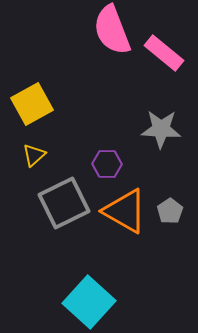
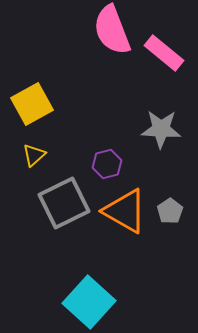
purple hexagon: rotated 16 degrees counterclockwise
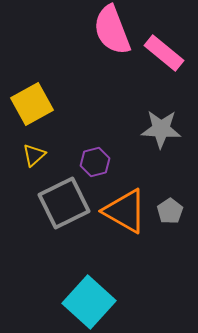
purple hexagon: moved 12 px left, 2 px up
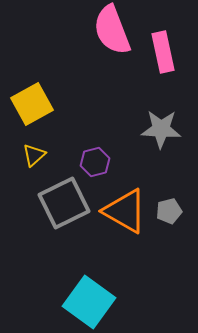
pink rectangle: moved 1 px left, 1 px up; rotated 39 degrees clockwise
gray pentagon: moved 1 px left; rotated 20 degrees clockwise
cyan square: rotated 6 degrees counterclockwise
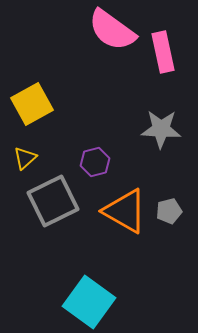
pink semicircle: rotated 33 degrees counterclockwise
yellow triangle: moved 9 px left, 3 px down
gray square: moved 11 px left, 2 px up
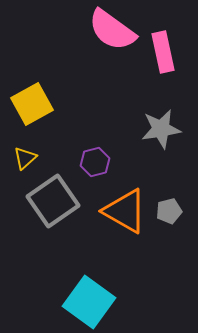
gray star: rotated 12 degrees counterclockwise
gray square: rotated 9 degrees counterclockwise
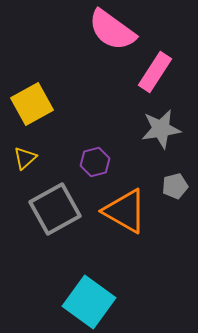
pink rectangle: moved 8 px left, 20 px down; rotated 45 degrees clockwise
gray square: moved 2 px right, 8 px down; rotated 6 degrees clockwise
gray pentagon: moved 6 px right, 25 px up
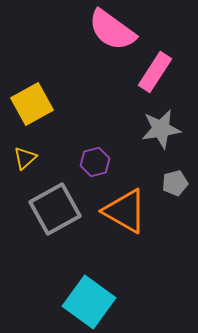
gray pentagon: moved 3 px up
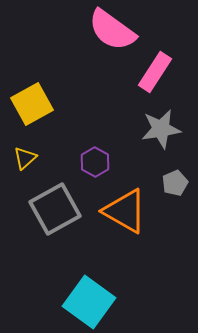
purple hexagon: rotated 16 degrees counterclockwise
gray pentagon: rotated 10 degrees counterclockwise
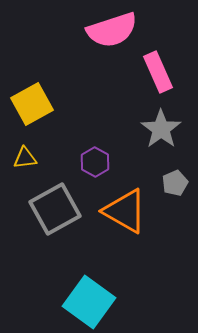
pink semicircle: rotated 54 degrees counterclockwise
pink rectangle: moved 3 px right; rotated 57 degrees counterclockwise
gray star: rotated 27 degrees counterclockwise
yellow triangle: rotated 35 degrees clockwise
